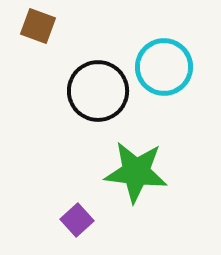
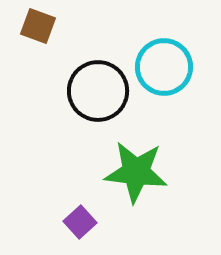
purple square: moved 3 px right, 2 px down
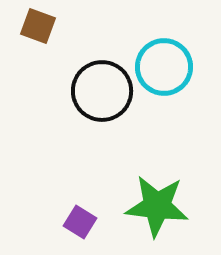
black circle: moved 4 px right
green star: moved 21 px right, 34 px down
purple square: rotated 16 degrees counterclockwise
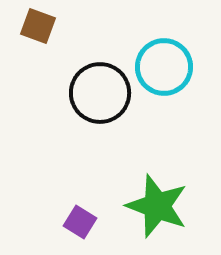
black circle: moved 2 px left, 2 px down
green star: rotated 14 degrees clockwise
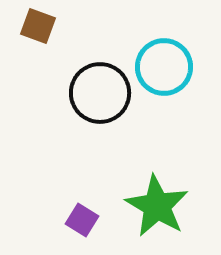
green star: rotated 10 degrees clockwise
purple square: moved 2 px right, 2 px up
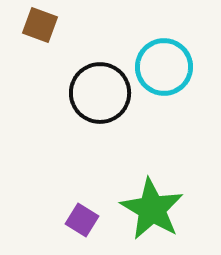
brown square: moved 2 px right, 1 px up
green star: moved 5 px left, 3 px down
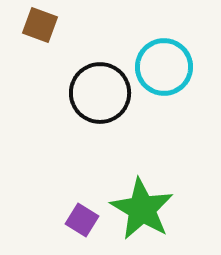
green star: moved 10 px left
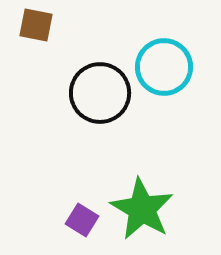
brown square: moved 4 px left; rotated 9 degrees counterclockwise
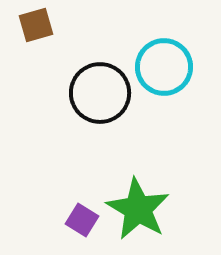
brown square: rotated 27 degrees counterclockwise
green star: moved 4 px left
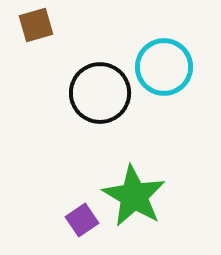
green star: moved 4 px left, 13 px up
purple square: rotated 24 degrees clockwise
